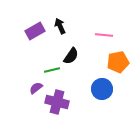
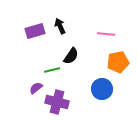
purple rectangle: rotated 12 degrees clockwise
pink line: moved 2 px right, 1 px up
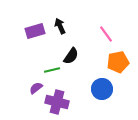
pink line: rotated 48 degrees clockwise
